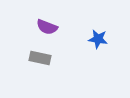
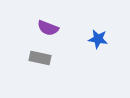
purple semicircle: moved 1 px right, 1 px down
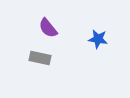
purple semicircle: rotated 30 degrees clockwise
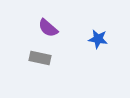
purple semicircle: rotated 10 degrees counterclockwise
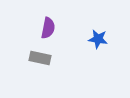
purple semicircle: rotated 120 degrees counterclockwise
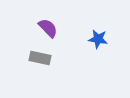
purple semicircle: rotated 55 degrees counterclockwise
